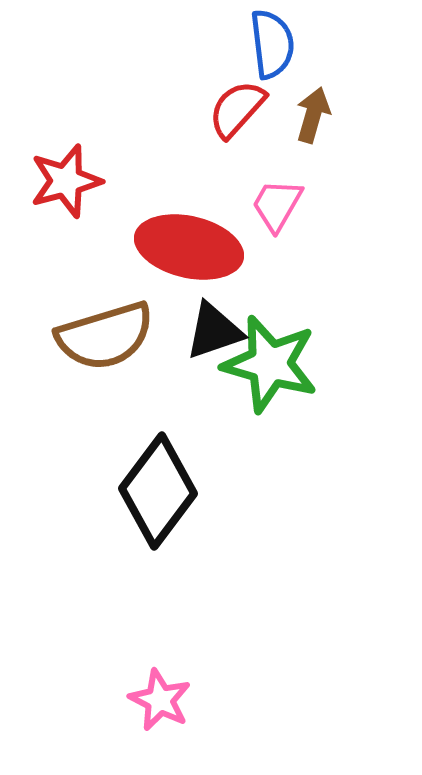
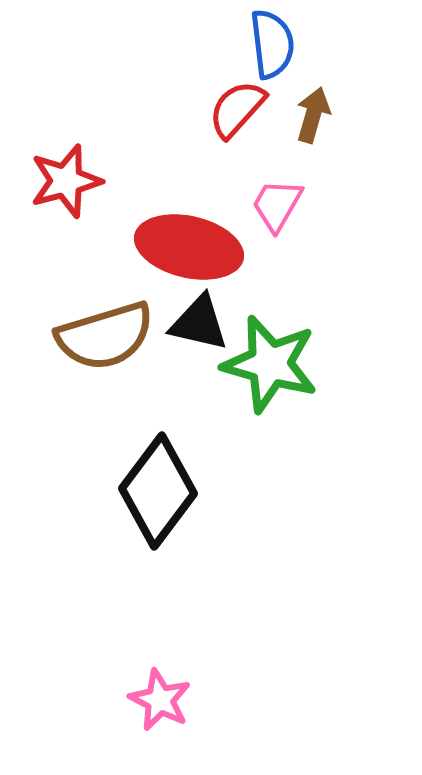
black triangle: moved 15 px left, 8 px up; rotated 32 degrees clockwise
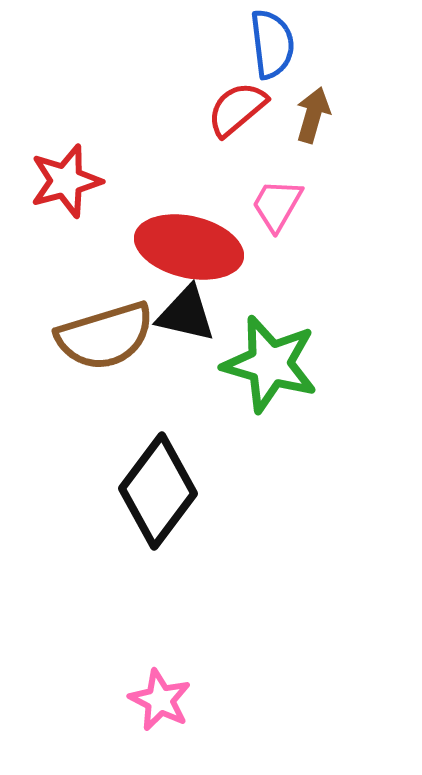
red semicircle: rotated 8 degrees clockwise
black triangle: moved 13 px left, 9 px up
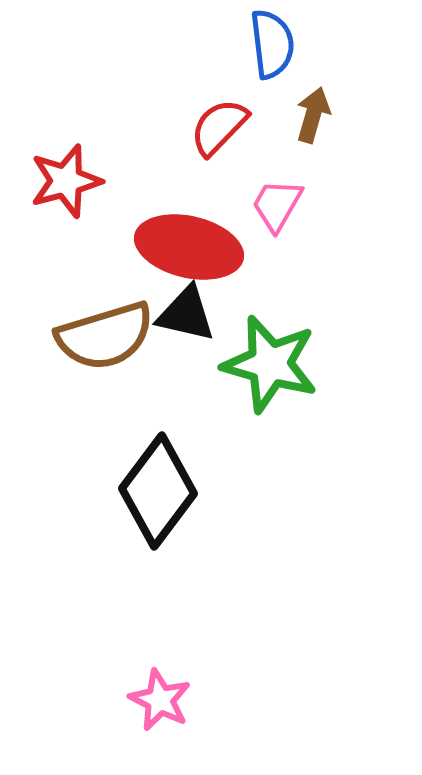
red semicircle: moved 18 px left, 18 px down; rotated 6 degrees counterclockwise
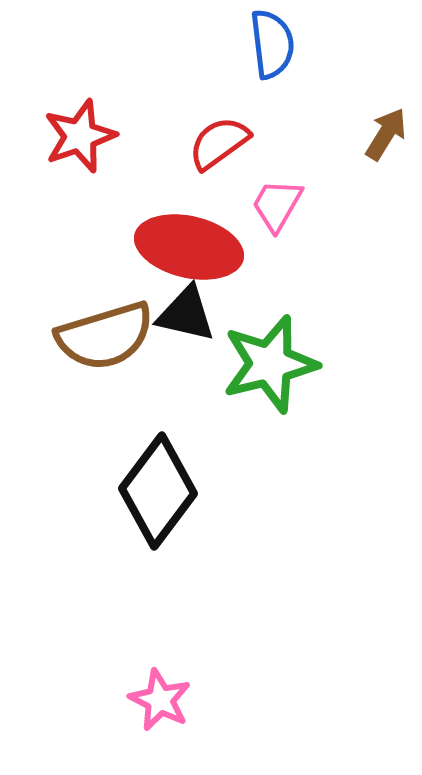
brown arrow: moved 73 px right, 19 px down; rotated 16 degrees clockwise
red semicircle: moved 16 px down; rotated 10 degrees clockwise
red star: moved 14 px right, 45 px up; rotated 4 degrees counterclockwise
green star: rotated 30 degrees counterclockwise
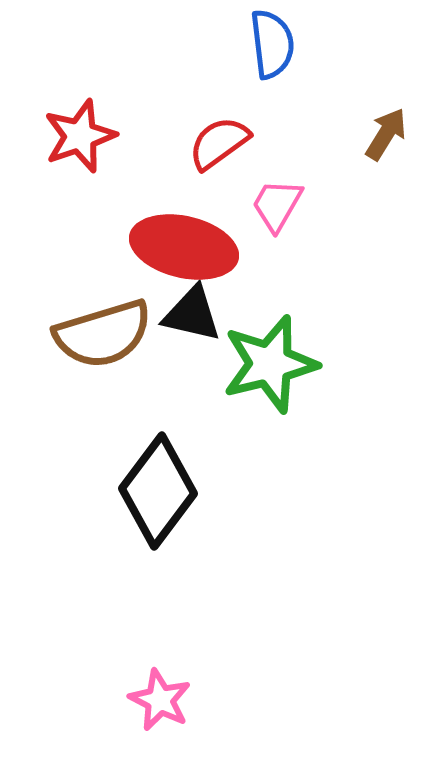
red ellipse: moved 5 px left
black triangle: moved 6 px right
brown semicircle: moved 2 px left, 2 px up
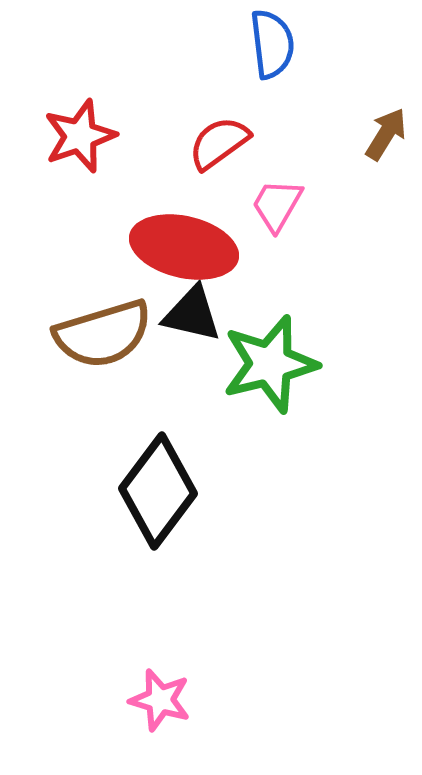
pink star: rotated 10 degrees counterclockwise
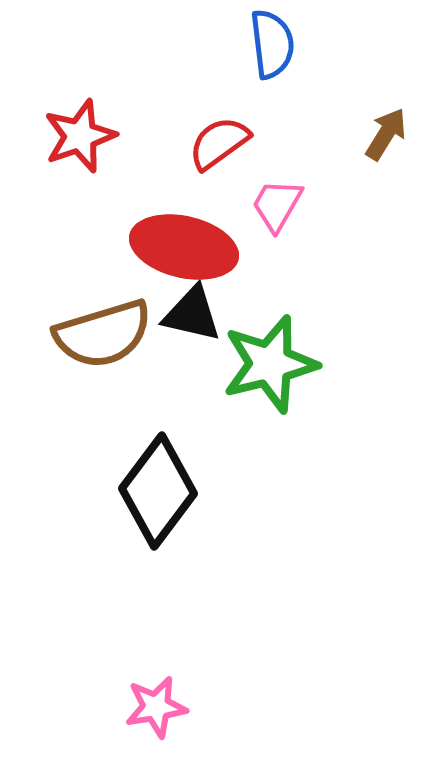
pink star: moved 4 px left, 7 px down; rotated 26 degrees counterclockwise
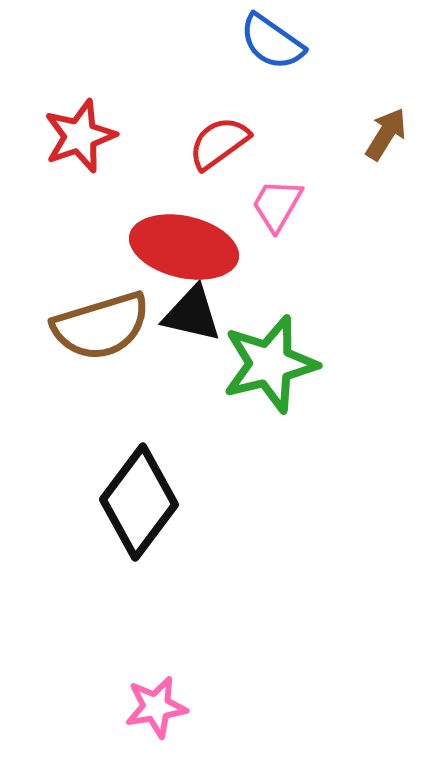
blue semicircle: moved 2 px up; rotated 132 degrees clockwise
brown semicircle: moved 2 px left, 8 px up
black diamond: moved 19 px left, 11 px down
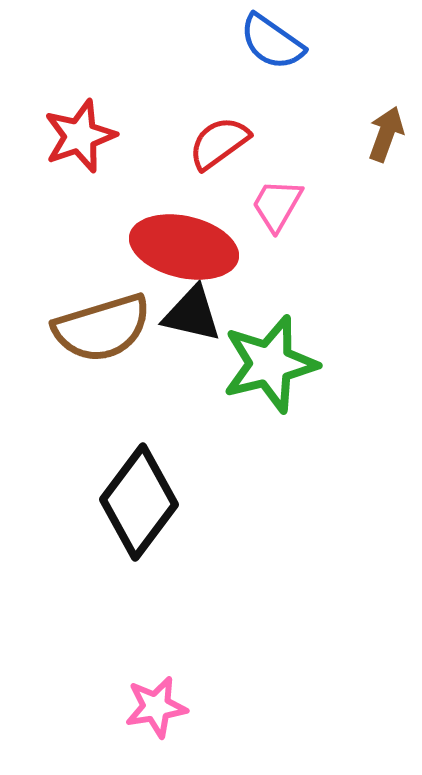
brown arrow: rotated 12 degrees counterclockwise
brown semicircle: moved 1 px right, 2 px down
